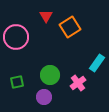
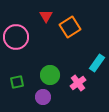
purple circle: moved 1 px left
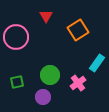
orange square: moved 8 px right, 3 px down
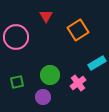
cyan rectangle: rotated 24 degrees clockwise
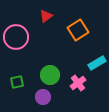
red triangle: rotated 24 degrees clockwise
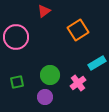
red triangle: moved 2 px left, 5 px up
purple circle: moved 2 px right
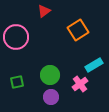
cyan rectangle: moved 3 px left, 2 px down
pink cross: moved 2 px right, 1 px down
purple circle: moved 6 px right
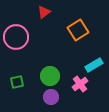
red triangle: moved 1 px down
green circle: moved 1 px down
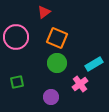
orange square: moved 21 px left, 8 px down; rotated 35 degrees counterclockwise
cyan rectangle: moved 1 px up
green circle: moved 7 px right, 13 px up
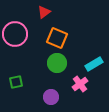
pink circle: moved 1 px left, 3 px up
green square: moved 1 px left
